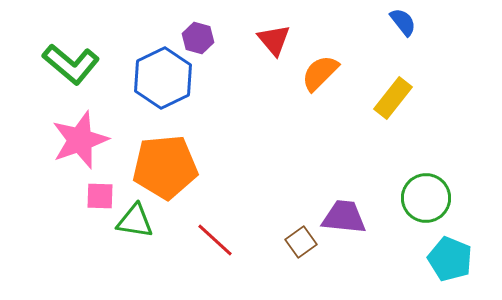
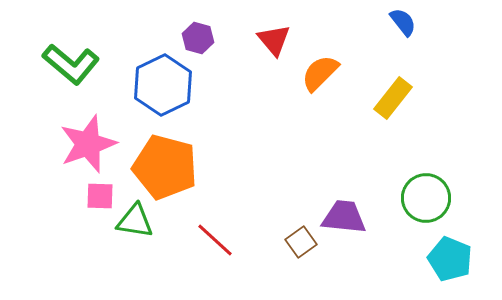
blue hexagon: moved 7 px down
pink star: moved 8 px right, 4 px down
orange pentagon: rotated 20 degrees clockwise
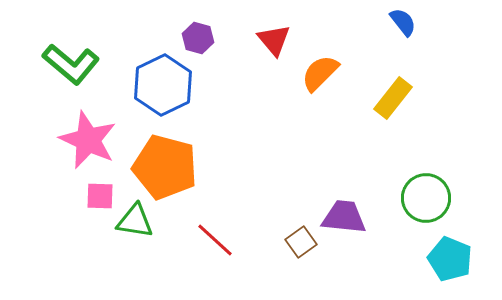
pink star: moved 4 px up; rotated 28 degrees counterclockwise
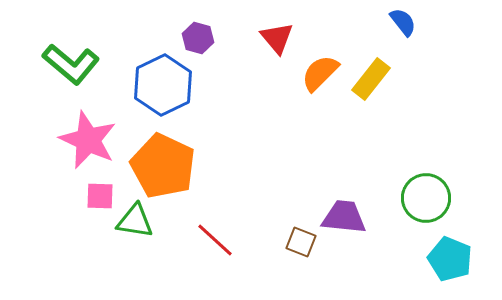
red triangle: moved 3 px right, 2 px up
yellow rectangle: moved 22 px left, 19 px up
orange pentagon: moved 2 px left, 1 px up; rotated 10 degrees clockwise
brown square: rotated 32 degrees counterclockwise
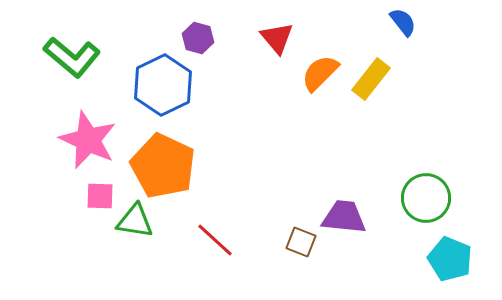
green L-shape: moved 1 px right, 7 px up
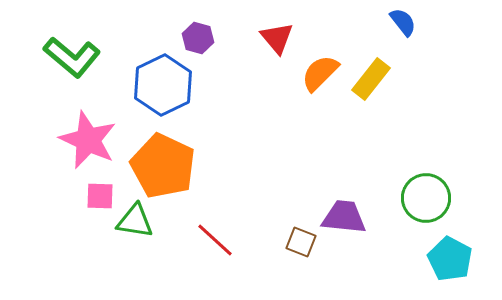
cyan pentagon: rotated 6 degrees clockwise
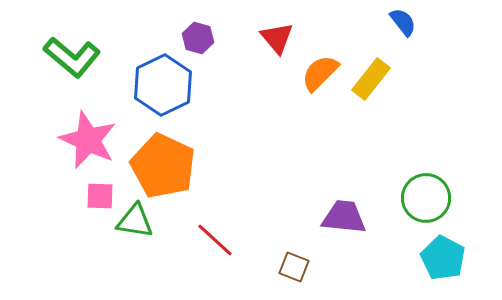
brown square: moved 7 px left, 25 px down
cyan pentagon: moved 7 px left, 1 px up
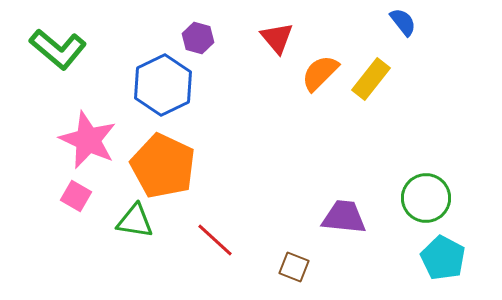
green L-shape: moved 14 px left, 8 px up
pink square: moved 24 px left; rotated 28 degrees clockwise
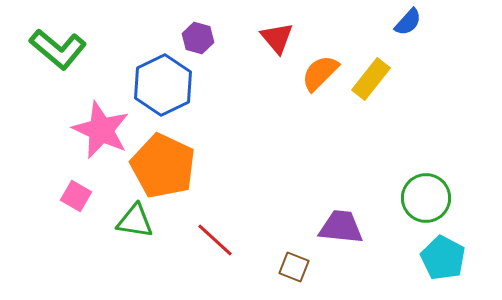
blue semicircle: moved 5 px right; rotated 80 degrees clockwise
pink star: moved 13 px right, 10 px up
purple trapezoid: moved 3 px left, 10 px down
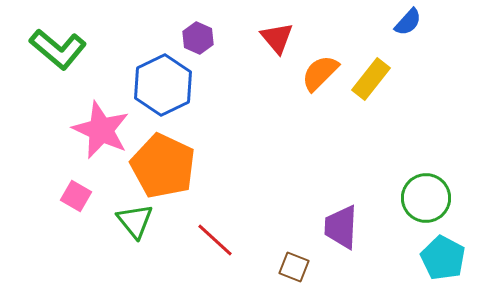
purple hexagon: rotated 8 degrees clockwise
green triangle: rotated 42 degrees clockwise
purple trapezoid: rotated 93 degrees counterclockwise
